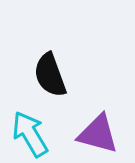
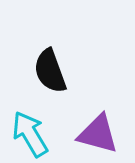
black semicircle: moved 4 px up
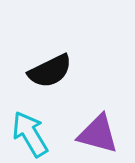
black semicircle: rotated 96 degrees counterclockwise
